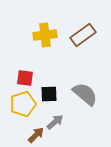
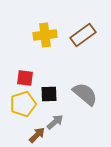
brown arrow: moved 1 px right
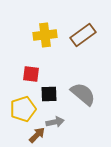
red square: moved 6 px right, 4 px up
gray semicircle: moved 2 px left
yellow pentagon: moved 5 px down
gray arrow: rotated 30 degrees clockwise
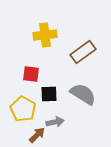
brown rectangle: moved 17 px down
gray semicircle: rotated 8 degrees counterclockwise
yellow pentagon: rotated 25 degrees counterclockwise
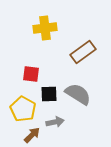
yellow cross: moved 7 px up
gray semicircle: moved 5 px left
brown arrow: moved 5 px left
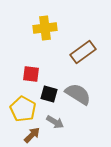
black square: rotated 18 degrees clockwise
gray arrow: rotated 42 degrees clockwise
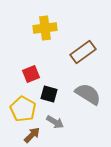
red square: rotated 30 degrees counterclockwise
gray semicircle: moved 10 px right
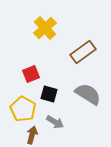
yellow cross: rotated 35 degrees counterclockwise
brown arrow: rotated 30 degrees counterclockwise
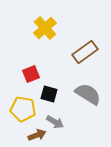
brown rectangle: moved 2 px right
yellow pentagon: rotated 20 degrees counterclockwise
brown arrow: moved 5 px right; rotated 54 degrees clockwise
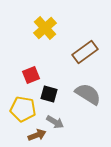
red square: moved 1 px down
